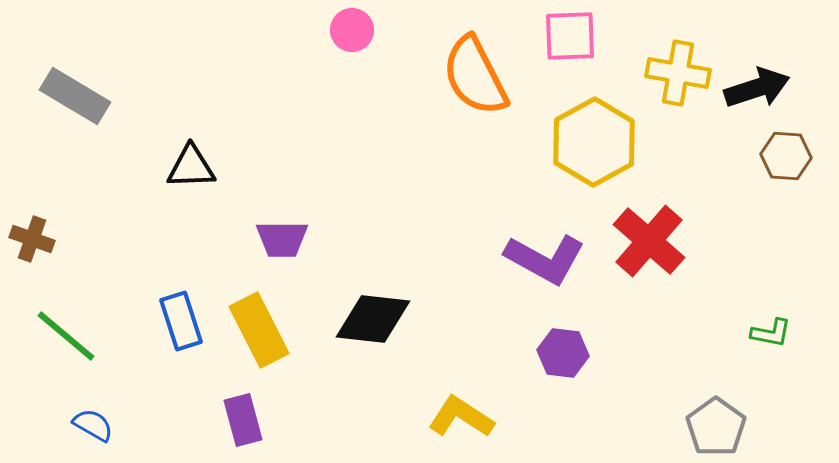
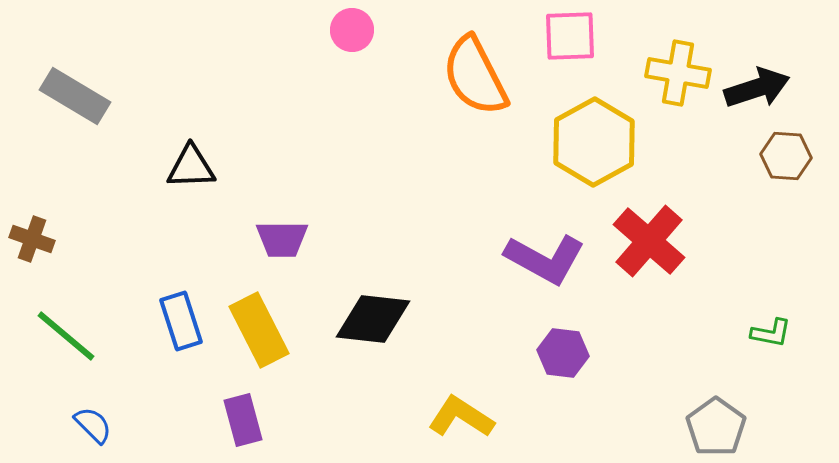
blue semicircle: rotated 15 degrees clockwise
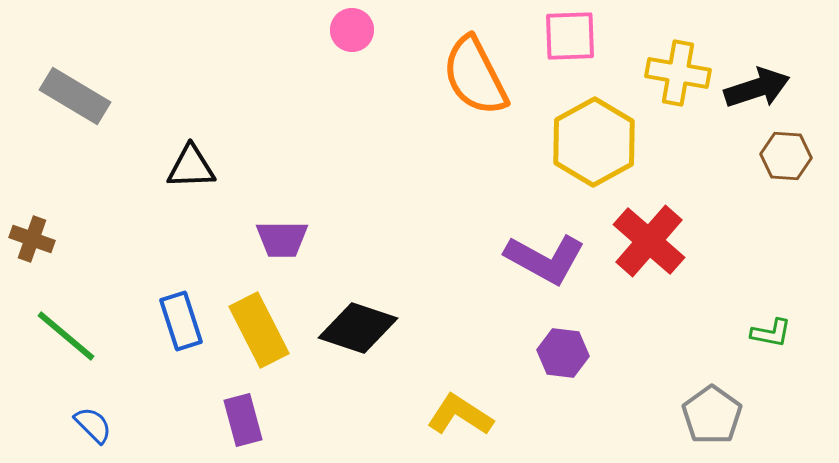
black diamond: moved 15 px left, 9 px down; rotated 12 degrees clockwise
yellow L-shape: moved 1 px left, 2 px up
gray pentagon: moved 4 px left, 12 px up
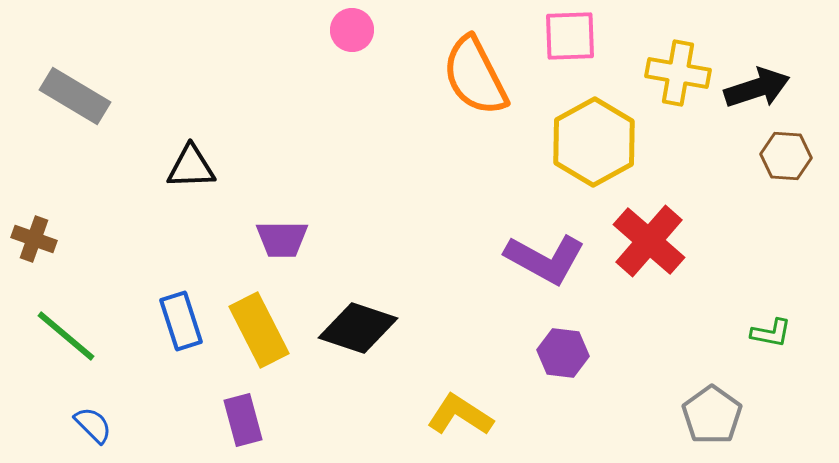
brown cross: moved 2 px right
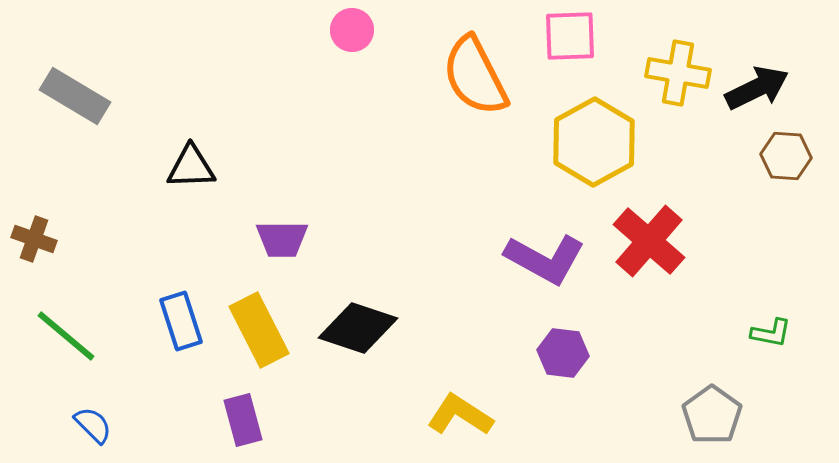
black arrow: rotated 8 degrees counterclockwise
